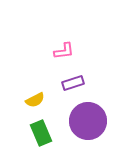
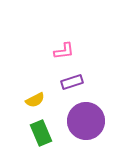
purple rectangle: moved 1 px left, 1 px up
purple circle: moved 2 px left
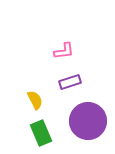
purple rectangle: moved 2 px left
yellow semicircle: rotated 90 degrees counterclockwise
purple circle: moved 2 px right
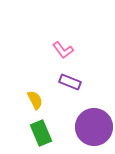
pink L-shape: moved 1 px left, 1 px up; rotated 60 degrees clockwise
purple rectangle: rotated 40 degrees clockwise
purple circle: moved 6 px right, 6 px down
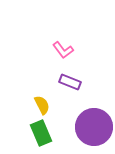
yellow semicircle: moved 7 px right, 5 px down
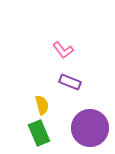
yellow semicircle: rotated 12 degrees clockwise
purple circle: moved 4 px left, 1 px down
green rectangle: moved 2 px left
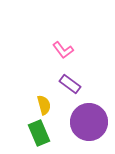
purple rectangle: moved 2 px down; rotated 15 degrees clockwise
yellow semicircle: moved 2 px right
purple circle: moved 1 px left, 6 px up
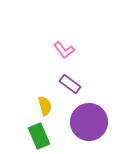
pink L-shape: moved 1 px right
yellow semicircle: moved 1 px right, 1 px down
green rectangle: moved 3 px down
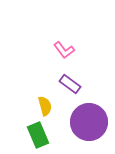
green rectangle: moved 1 px left, 1 px up
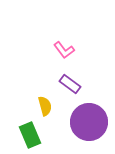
green rectangle: moved 8 px left
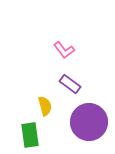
green rectangle: rotated 15 degrees clockwise
